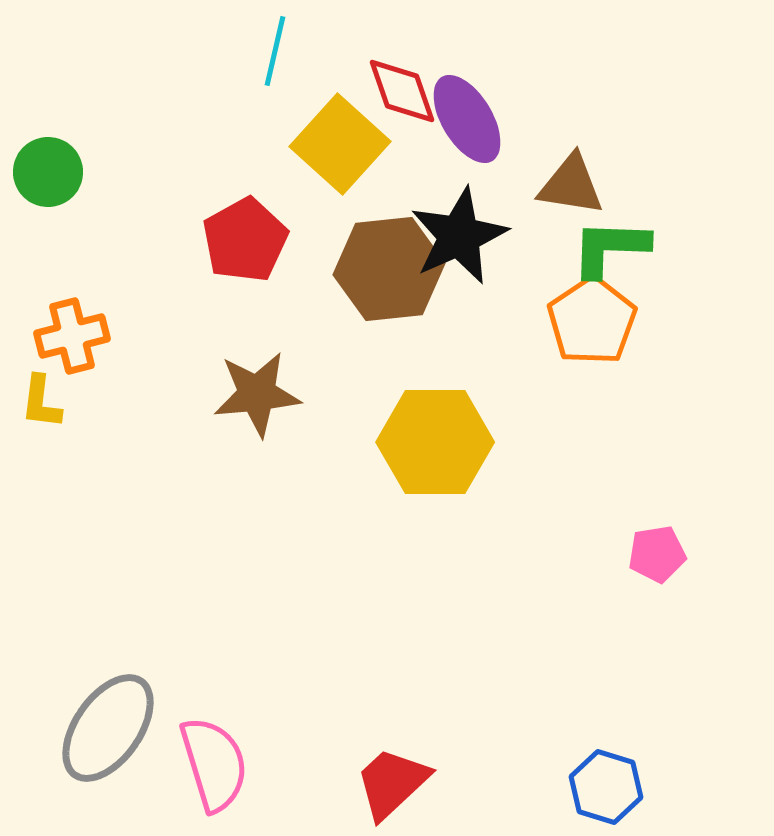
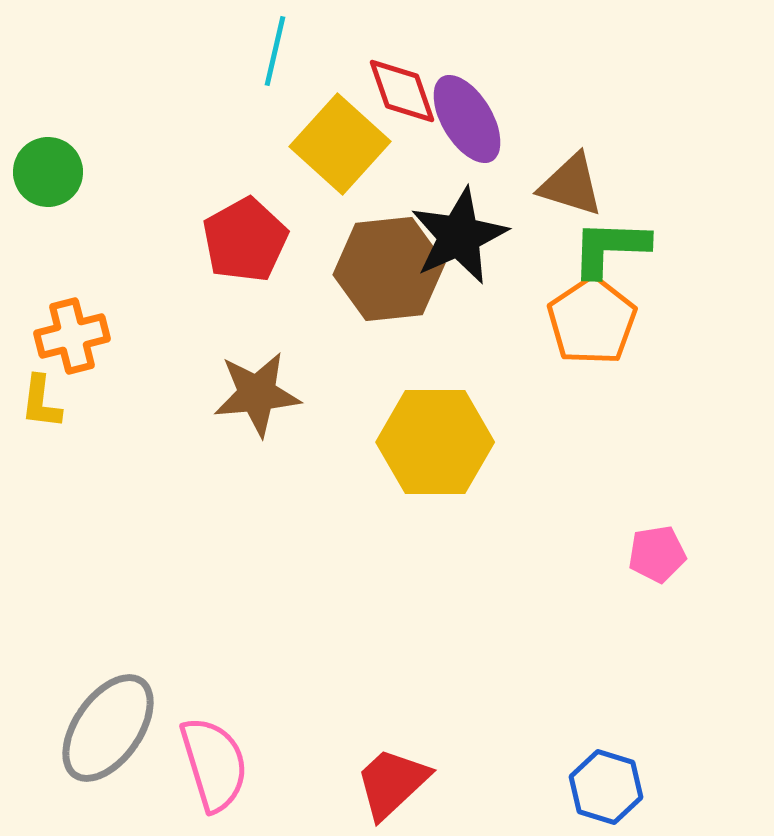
brown triangle: rotated 8 degrees clockwise
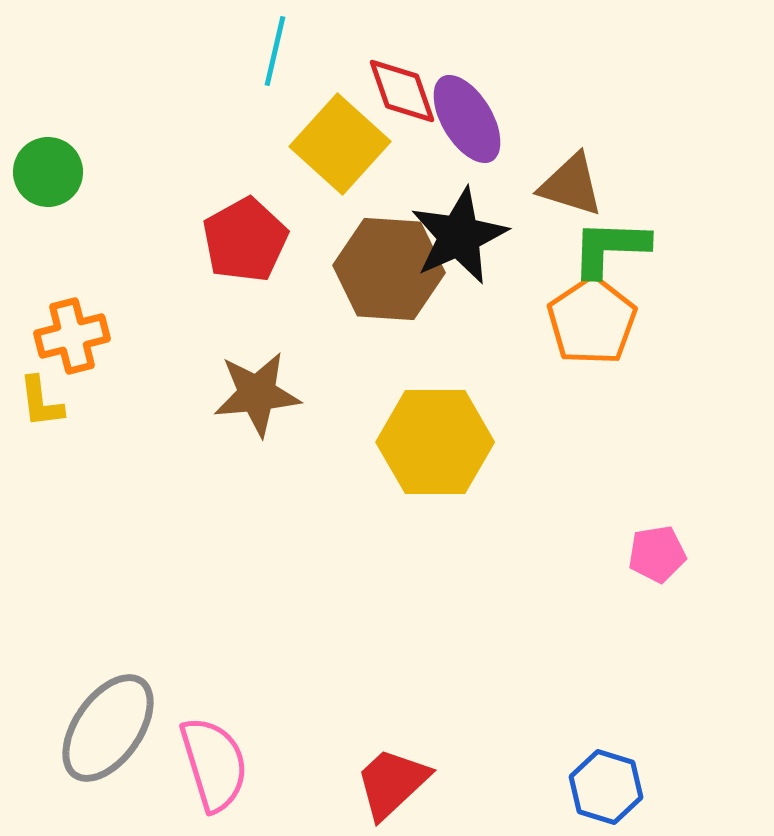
brown hexagon: rotated 10 degrees clockwise
yellow L-shape: rotated 14 degrees counterclockwise
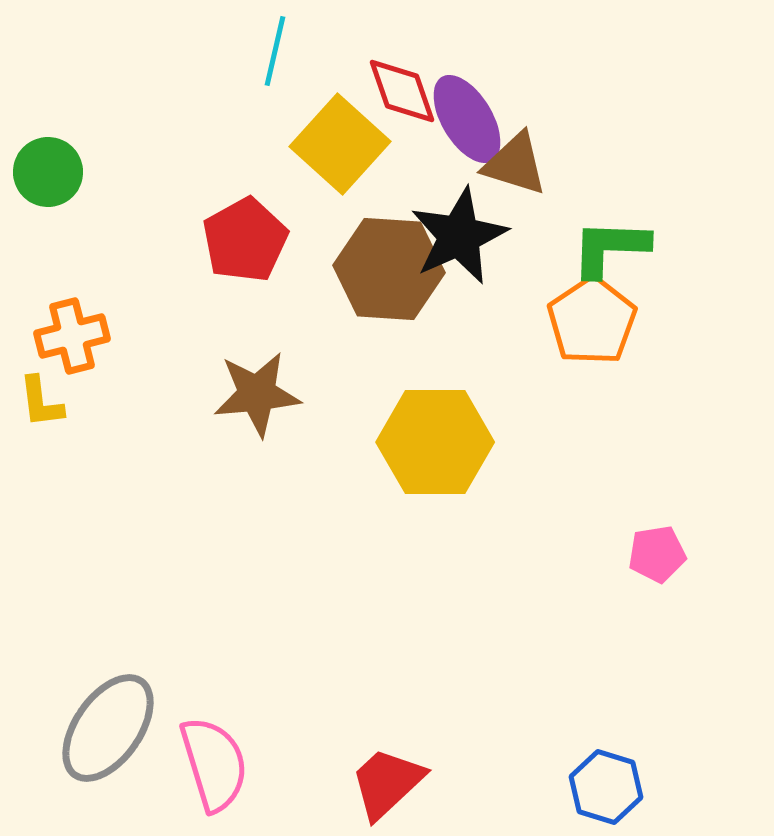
brown triangle: moved 56 px left, 21 px up
red trapezoid: moved 5 px left
